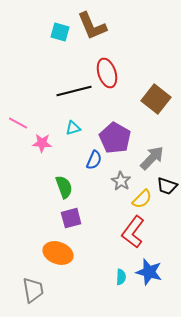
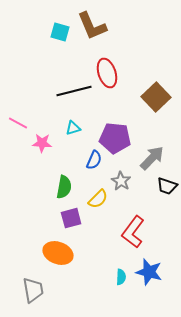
brown square: moved 2 px up; rotated 8 degrees clockwise
purple pentagon: rotated 24 degrees counterclockwise
green semicircle: rotated 30 degrees clockwise
yellow semicircle: moved 44 px left
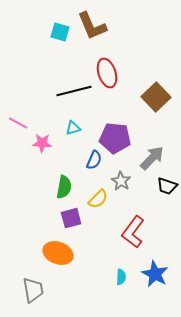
blue star: moved 6 px right, 2 px down; rotated 12 degrees clockwise
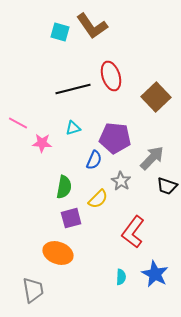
brown L-shape: rotated 12 degrees counterclockwise
red ellipse: moved 4 px right, 3 px down
black line: moved 1 px left, 2 px up
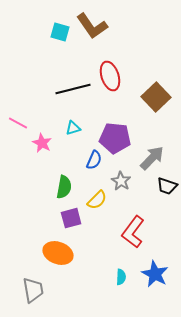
red ellipse: moved 1 px left
pink star: rotated 24 degrees clockwise
yellow semicircle: moved 1 px left, 1 px down
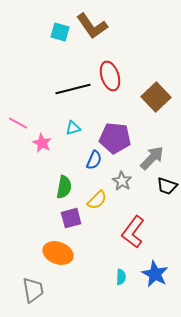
gray star: moved 1 px right
